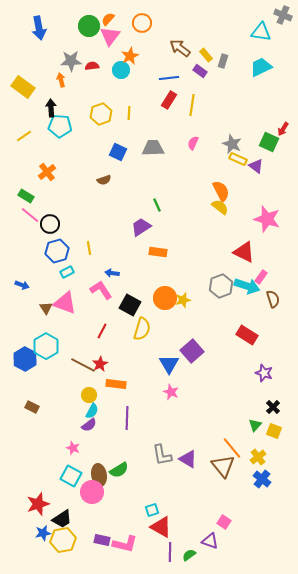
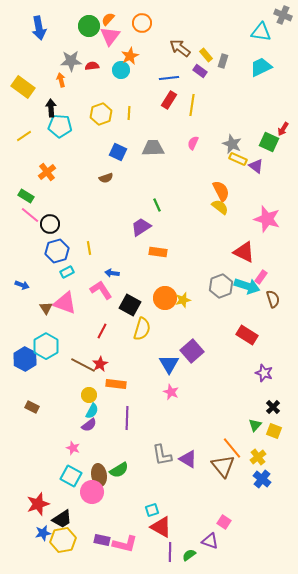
brown semicircle at (104, 180): moved 2 px right, 2 px up
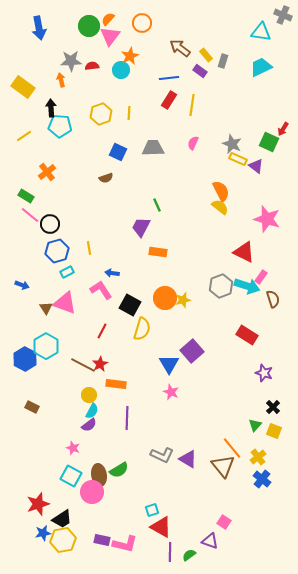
purple trapezoid at (141, 227): rotated 30 degrees counterclockwise
gray L-shape at (162, 455): rotated 55 degrees counterclockwise
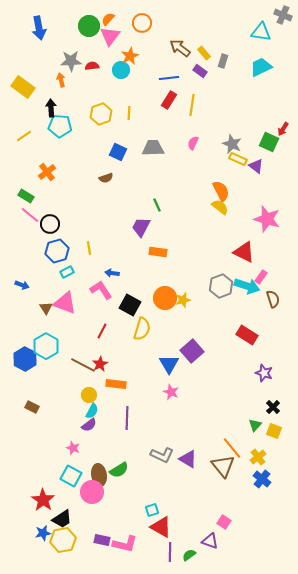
yellow rectangle at (206, 55): moved 2 px left, 2 px up
red star at (38, 504): moved 5 px right, 4 px up; rotated 20 degrees counterclockwise
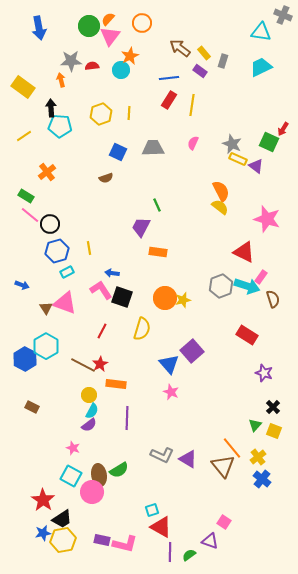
black square at (130, 305): moved 8 px left, 8 px up; rotated 10 degrees counterclockwise
blue triangle at (169, 364): rotated 10 degrees counterclockwise
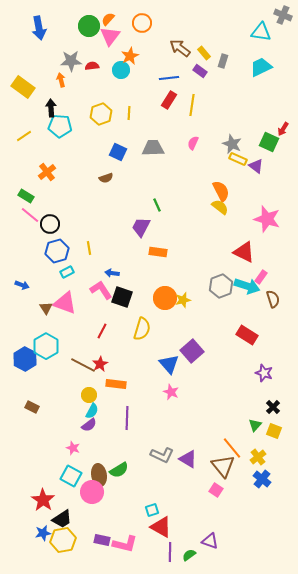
pink square at (224, 522): moved 8 px left, 32 px up
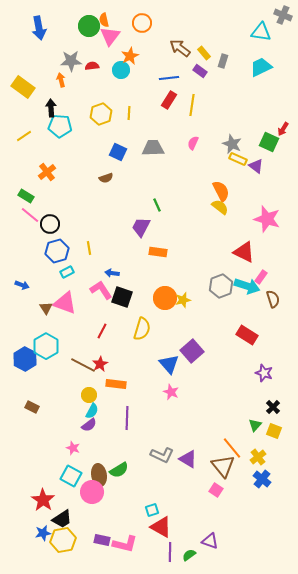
orange semicircle at (108, 19): moved 4 px left, 1 px down; rotated 56 degrees counterclockwise
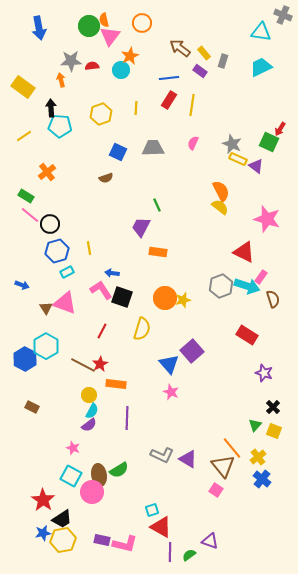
yellow line at (129, 113): moved 7 px right, 5 px up
red arrow at (283, 129): moved 3 px left
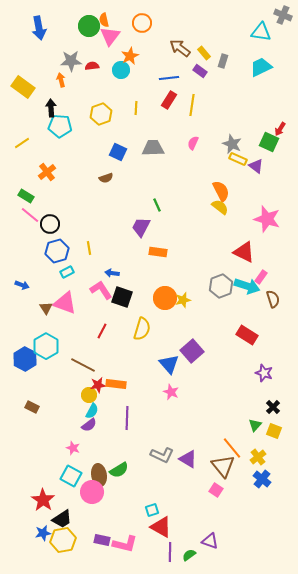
yellow line at (24, 136): moved 2 px left, 7 px down
red star at (100, 364): moved 2 px left, 21 px down; rotated 21 degrees clockwise
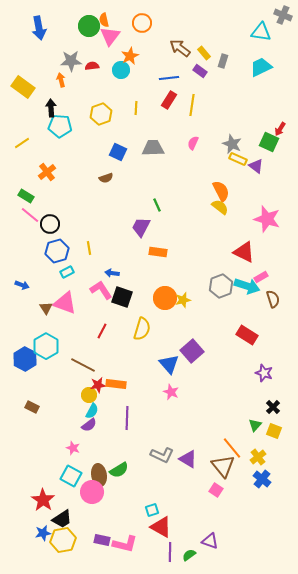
pink rectangle at (261, 277): rotated 24 degrees clockwise
